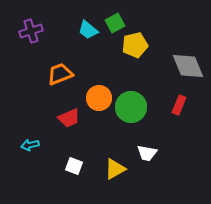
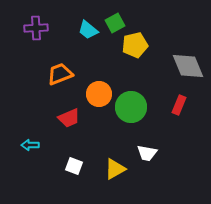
purple cross: moved 5 px right, 3 px up; rotated 15 degrees clockwise
orange circle: moved 4 px up
cyan arrow: rotated 12 degrees clockwise
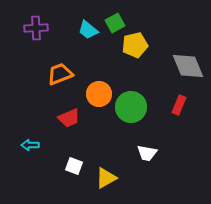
yellow triangle: moved 9 px left, 9 px down
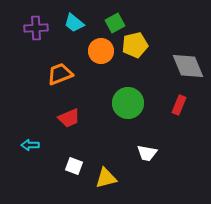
cyan trapezoid: moved 14 px left, 7 px up
orange circle: moved 2 px right, 43 px up
green circle: moved 3 px left, 4 px up
yellow triangle: rotated 15 degrees clockwise
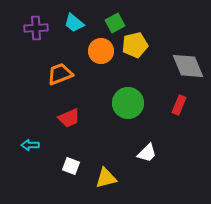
white trapezoid: rotated 55 degrees counterclockwise
white square: moved 3 px left
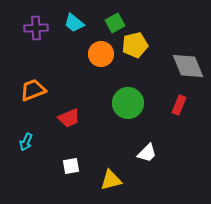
orange circle: moved 3 px down
orange trapezoid: moved 27 px left, 16 px down
cyan arrow: moved 4 px left, 3 px up; rotated 66 degrees counterclockwise
white square: rotated 30 degrees counterclockwise
yellow triangle: moved 5 px right, 2 px down
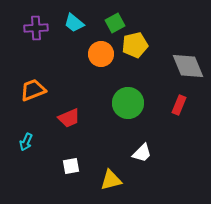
white trapezoid: moved 5 px left
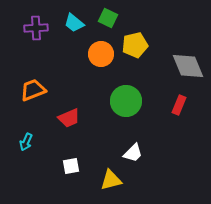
green square: moved 7 px left, 5 px up; rotated 36 degrees counterclockwise
green circle: moved 2 px left, 2 px up
white trapezoid: moved 9 px left
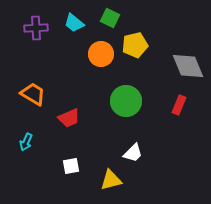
green square: moved 2 px right
orange trapezoid: moved 4 px down; rotated 52 degrees clockwise
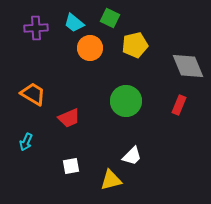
orange circle: moved 11 px left, 6 px up
white trapezoid: moved 1 px left, 3 px down
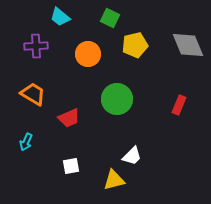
cyan trapezoid: moved 14 px left, 6 px up
purple cross: moved 18 px down
orange circle: moved 2 px left, 6 px down
gray diamond: moved 21 px up
green circle: moved 9 px left, 2 px up
yellow triangle: moved 3 px right
